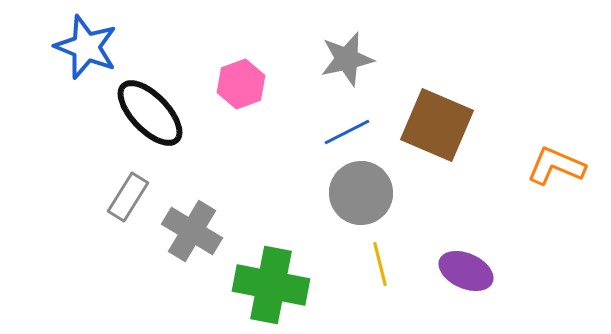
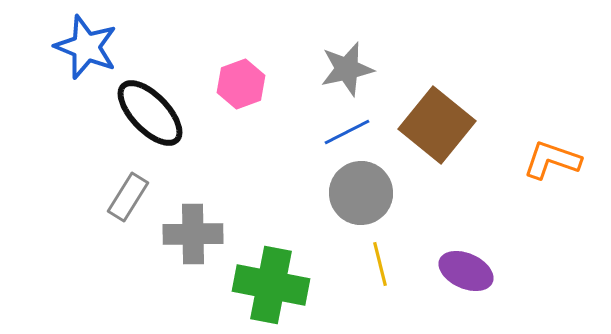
gray star: moved 10 px down
brown square: rotated 16 degrees clockwise
orange L-shape: moved 4 px left, 6 px up; rotated 4 degrees counterclockwise
gray cross: moved 1 px right, 3 px down; rotated 32 degrees counterclockwise
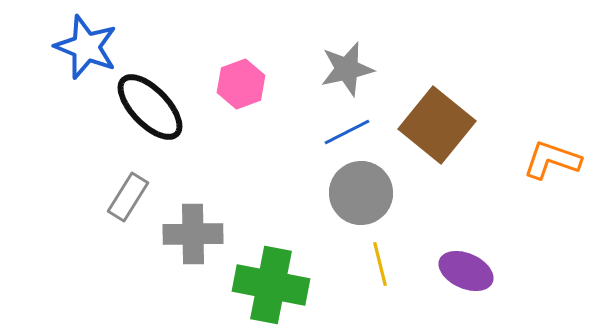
black ellipse: moved 6 px up
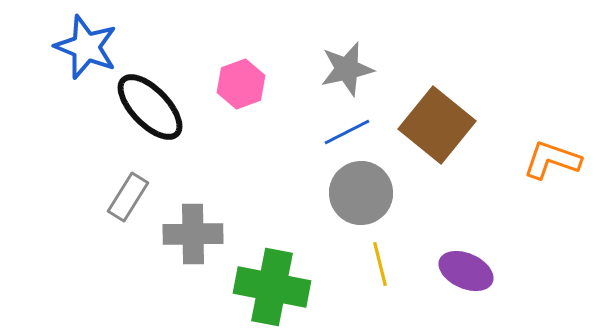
green cross: moved 1 px right, 2 px down
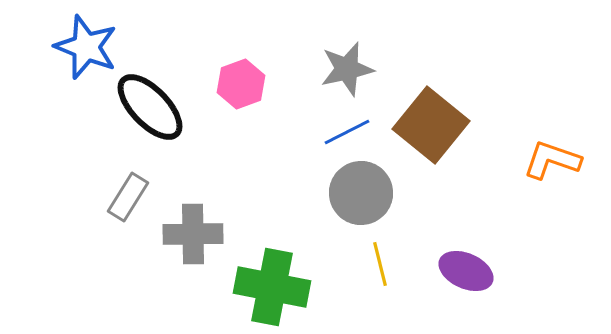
brown square: moved 6 px left
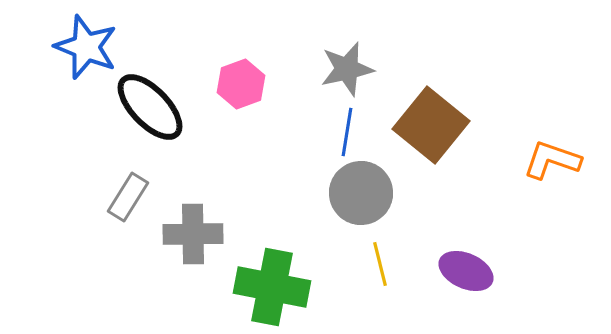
blue line: rotated 54 degrees counterclockwise
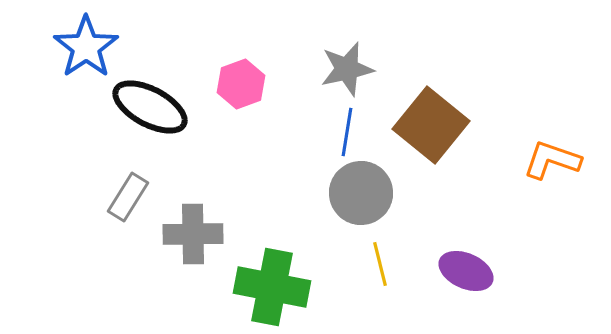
blue star: rotated 16 degrees clockwise
black ellipse: rotated 18 degrees counterclockwise
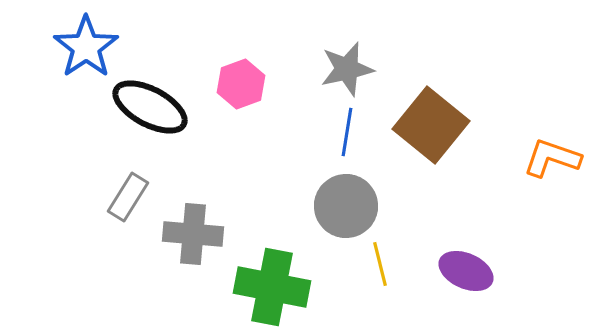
orange L-shape: moved 2 px up
gray circle: moved 15 px left, 13 px down
gray cross: rotated 6 degrees clockwise
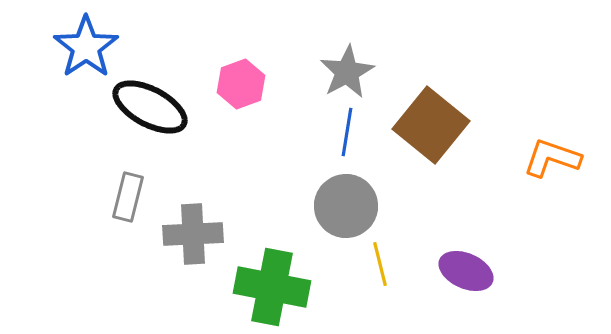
gray star: moved 3 px down; rotated 16 degrees counterclockwise
gray rectangle: rotated 18 degrees counterclockwise
gray cross: rotated 8 degrees counterclockwise
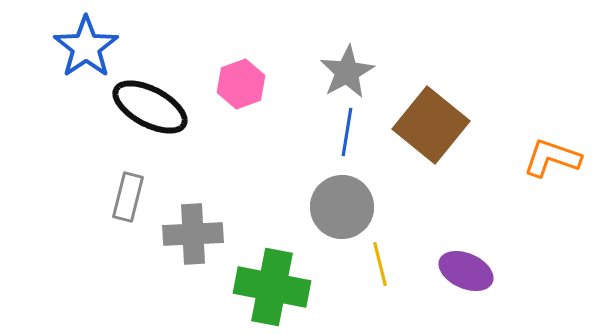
gray circle: moved 4 px left, 1 px down
